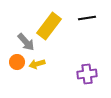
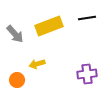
yellow rectangle: rotated 32 degrees clockwise
gray arrow: moved 11 px left, 8 px up
orange circle: moved 18 px down
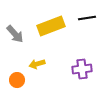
yellow rectangle: moved 2 px right
purple cross: moved 5 px left, 5 px up
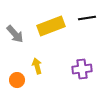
yellow arrow: moved 2 px down; rotated 91 degrees clockwise
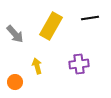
black line: moved 3 px right
yellow rectangle: rotated 40 degrees counterclockwise
purple cross: moved 3 px left, 5 px up
orange circle: moved 2 px left, 2 px down
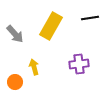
yellow arrow: moved 3 px left, 1 px down
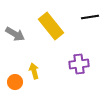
black line: moved 1 px up
yellow rectangle: rotated 68 degrees counterclockwise
gray arrow: rotated 18 degrees counterclockwise
yellow arrow: moved 4 px down
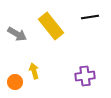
gray arrow: moved 2 px right
purple cross: moved 6 px right, 12 px down
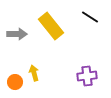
black line: rotated 42 degrees clockwise
gray arrow: rotated 30 degrees counterclockwise
yellow arrow: moved 2 px down
purple cross: moved 2 px right
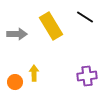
black line: moved 5 px left
yellow rectangle: rotated 8 degrees clockwise
yellow arrow: rotated 14 degrees clockwise
